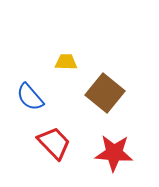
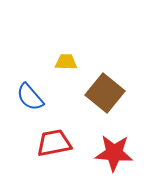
red trapezoid: rotated 57 degrees counterclockwise
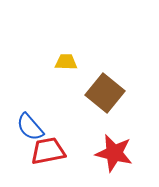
blue semicircle: moved 30 px down
red trapezoid: moved 6 px left, 8 px down
red star: rotated 9 degrees clockwise
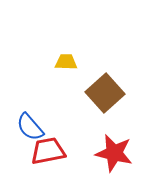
brown square: rotated 9 degrees clockwise
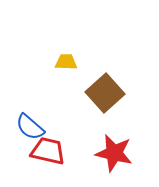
blue semicircle: rotated 8 degrees counterclockwise
red trapezoid: rotated 24 degrees clockwise
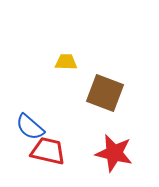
brown square: rotated 27 degrees counterclockwise
